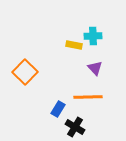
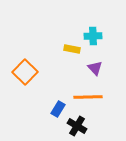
yellow rectangle: moved 2 px left, 4 px down
black cross: moved 2 px right, 1 px up
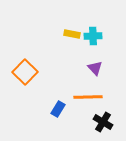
yellow rectangle: moved 15 px up
black cross: moved 26 px right, 4 px up
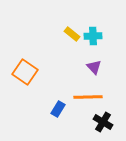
yellow rectangle: rotated 28 degrees clockwise
purple triangle: moved 1 px left, 1 px up
orange square: rotated 10 degrees counterclockwise
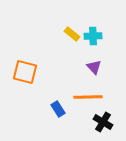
orange square: rotated 20 degrees counterclockwise
blue rectangle: rotated 63 degrees counterclockwise
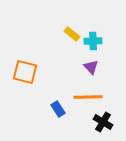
cyan cross: moved 5 px down
purple triangle: moved 3 px left
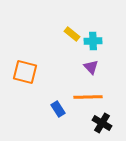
black cross: moved 1 px left, 1 px down
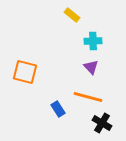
yellow rectangle: moved 19 px up
orange line: rotated 16 degrees clockwise
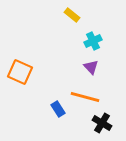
cyan cross: rotated 24 degrees counterclockwise
orange square: moved 5 px left; rotated 10 degrees clockwise
orange line: moved 3 px left
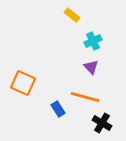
orange square: moved 3 px right, 11 px down
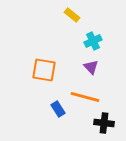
orange square: moved 21 px right, 13 px up; rotated 15 degrees counterclockwise
black cross: moved 2 px right; rotated 24 degrees counterclockwise
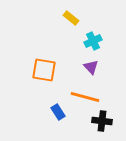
yellow rectangle: moved 1 px left, 3 px down
blue rectangle: moved 3 px down
black cross: moved 2 px left, 2 px up
